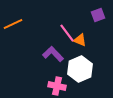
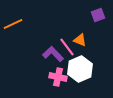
pink line: moved 14 px down
pink cross: moved 1 px right, 9 px up
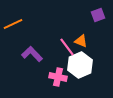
orange triangle: moved 1 px right, 1 px down
purple L-shape: moved 21 px left
white hexagon: moved 4 px up
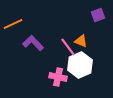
pink line: moved 1 px right
purple L-shape: moved 1 px right, 11 px up
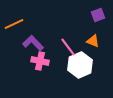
orange line: moved 1 px right
orange triangle: moved 12 px right
pink cross: moved 18 px left, 16 px up
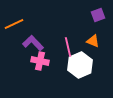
pink line: rotated 24 degrees clockwise
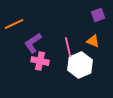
purple L-shape: rotated 80 degrees counterclockwise
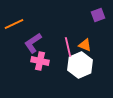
orange triangle: moved 8 px left, 4 px down
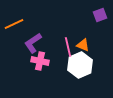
purple square: moved 2 px right
orange triangle: moved 2 px left
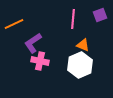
pink line: moved 5 px right, 28 px up; rotated 18 degrees clockwise
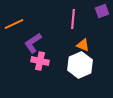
purple square: moved 2 px right, 4 px up
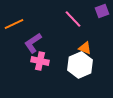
pink line: rotated 48 degrees counterclockwise
orange triangle: moved 2 px right, 3 px down
